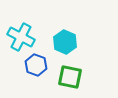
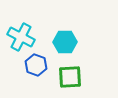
cyan hexagon: rotated 25 degrees counterclockwise
green square: rotated 15 degrees counterclockwise
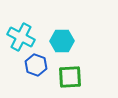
cyan hexagon: moved 3 px left, 1 px up
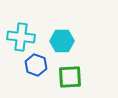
cyan cross: rotated 20 degrees counterclockwise
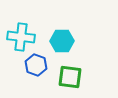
green square: rotated 10 degrees clockwise
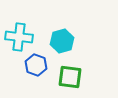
cyan cross: moved 2 px left
cyan hexagon: rotated 15 degrees counterclockwise
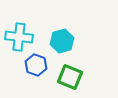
green square: rotated 15 degrees clockwise
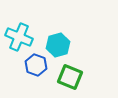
cyan cross: rotated 16 degrees clockwise
cyan hexagon: moved 4 px left, 4 px down
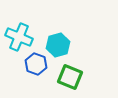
blue hexagon: moved 1 px up
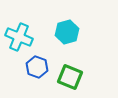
cyan hexagon: moved 9 px right, 13 px up
blue hexagon: moved 1 px right, 3 px down
